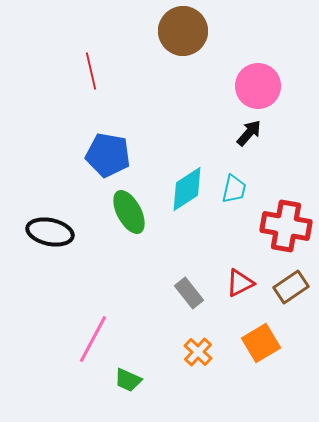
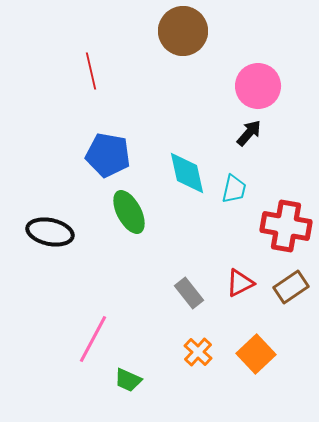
cyan diamond: moved 16 px up; rotated 69 degrees counterclockwise
orange square: moved 5 px left, 11 px down; rotated 12 degrees counterclockwise
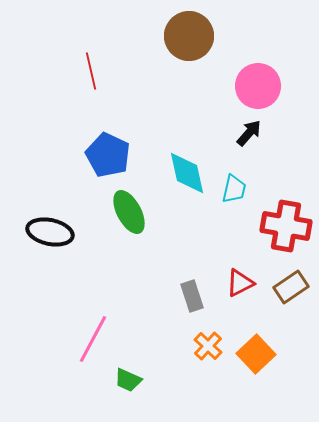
brown circle: moved 6 px right, 5 px down
blue pentagon: rotated 15 degrees clockwise
gray rectangle: moved 3 px right, 3 px down; rotated 20 degrees clockwise
orange cross: moved 10 px right, 6 px up
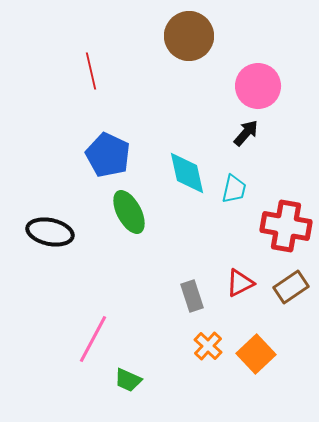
black arrow: moved 3 px left
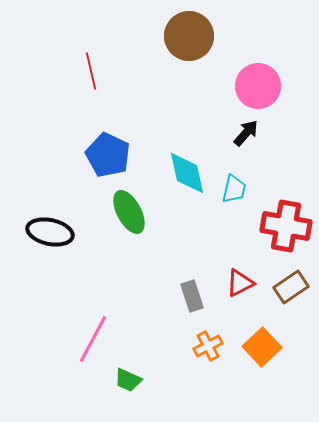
orange cross: rotated 20 degrees clockwise
orange square: moved 6 px right, 7 px up
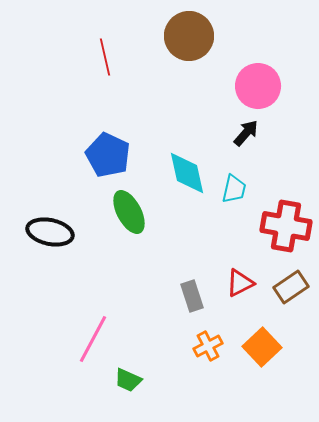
red line: moved 14 px right, 14 px up
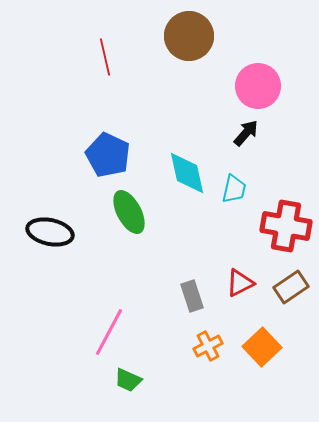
pink line: moved 16 px right, 7 px up
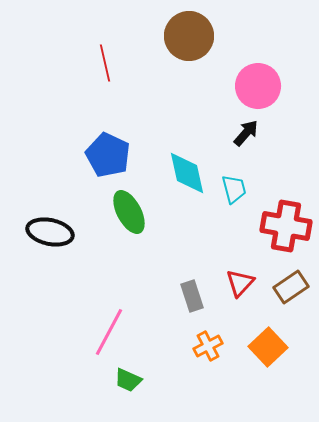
red line: moved 6 px down
cyan trapezoid: rotated 28 degrees counterclockwise
red triangle: rotated 20 degrees counterclockwise
orange square: moved 6 px right
